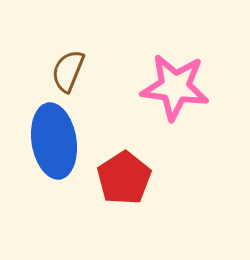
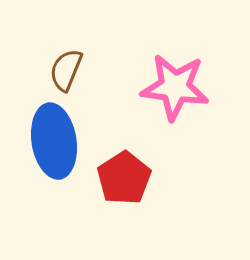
brown semicircle: moved 2 px left, 1 px up
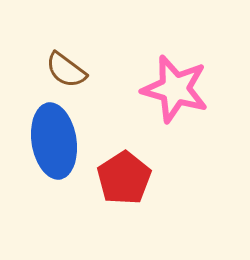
brown semicircle: rotated 75 degrees counterclockwise
pink star: moved 2 px down; rotated 8 degrees clockwise
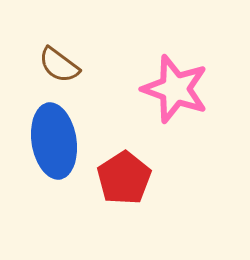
brown semicircle: moved 7 px left, 5 px up
pink star: rotated 4 degrees clockwise
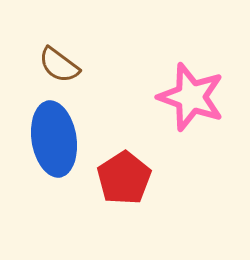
pink star: moved 16 px right, 8 px down
blue ellipse: moved 2 px up
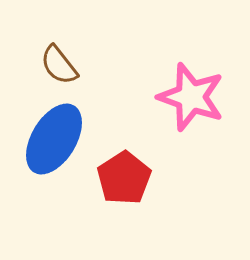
brown semicircle: rotated 15 degrees clockwise
blue ellipse: rotated 40 degrees clockwise
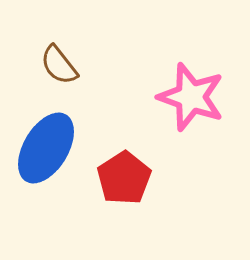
blue ellipse: moved 8 px left, 9 px down
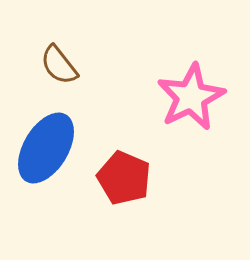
pink star: rotated 26 degrees clockwise
red pentagon: rotated 16 degrees counterclockwise
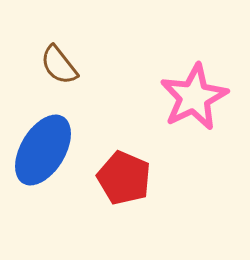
pink star: moved 3 px right
blue ellipse: moved 3 px left, 2 px down
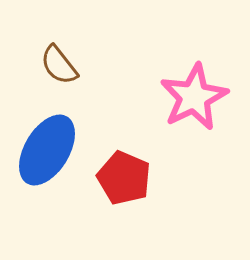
blue ellipse: moved 4 px right
